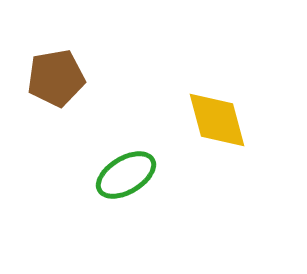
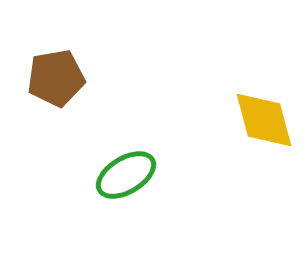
yellow diamond: moved 47 px right
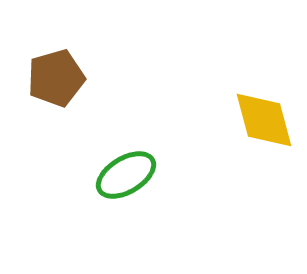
brown pentagon: rotated 6 degrees counterclockwise
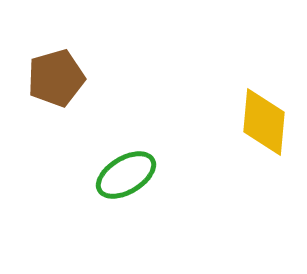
yellow diamond: moved 2 px down; rotated 20 degrees clockwise
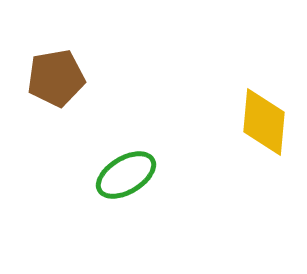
brown pentagon: rotated 6 degrees clockwise
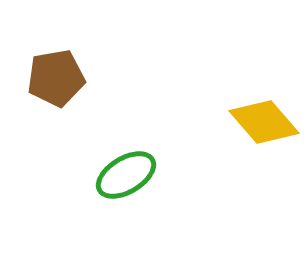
yellow diamond: rotated 46 degrees counterclockwise
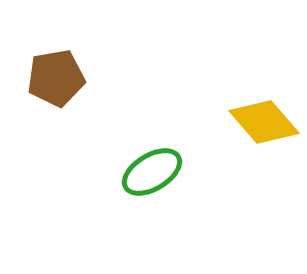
green ellipse: moved 26 px right, 3 px up
